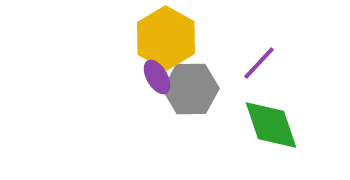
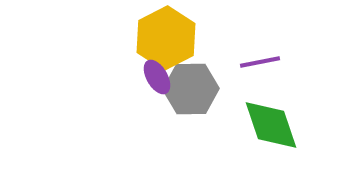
yellow hexagon: rotated 4 degrees clockwise
purple line: moved 1 px right, 1 px up; rotated 36 degrees clockwise
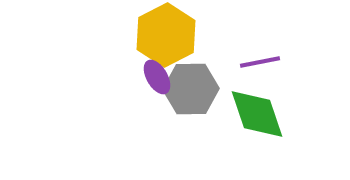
yellow hexagon: moved 3 px up
green diamond: moved 14 px left, 11 px up
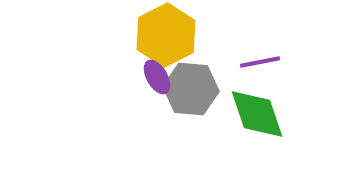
gray hexagon: rotated 6 degrees clockwise
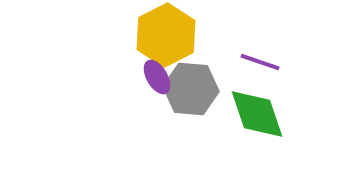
purple line: rotated 30 degrees clockwise
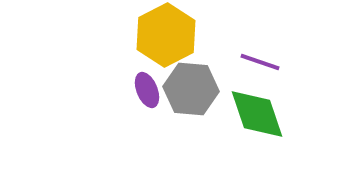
purple ellipse: moved 10 px left, 13 px down; rotated 8 degrees clockwise
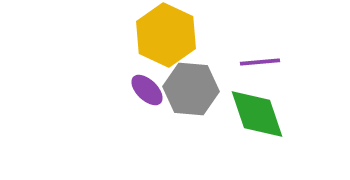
yellow hexagon: rotated 8 degrees counterclockwise
purple line: rotated 24 degrees counterclockwise
purple ellipse: rotated 24 degrees counterclockwise
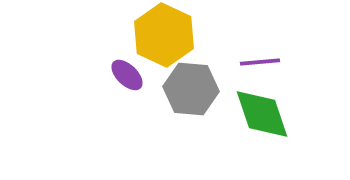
yellow hexagon: moved 2 px left
purple ellipse: moved 20 px left, 15 px up
green diamond: moved 5 px right
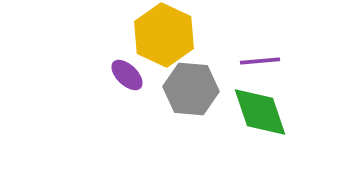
purple line: moved 1 px up
green diamond: moved 2 px left, 2 px up
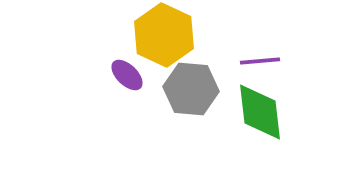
green diamond: rotated 12 degrees clockwise
